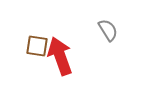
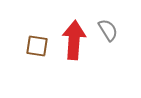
red arrow: moved 14 px right, 16 px up; rotated 24 degrees clockwise
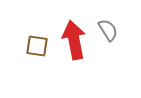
red arrow: rotated 15 degrees counterclockwise
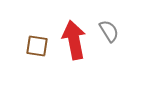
gray semicircle: moved 1 px right, 1 px down
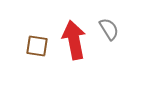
gray semicircle: moved 2 px up
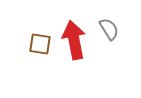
brown square: moved 3 px right, 2 px up
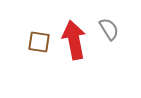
brown square: moved 1 px left, 2 px up
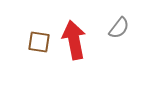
gray semicircle: moved 10 px right, 1 px up; rotated 70 degrees clockwise
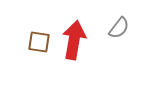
red arrow: rotated 21 degrees clockwise
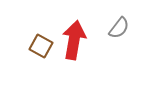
brown square: moved 2 px right, 4 px down; rotated 20 degrees clockwise
